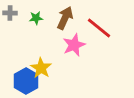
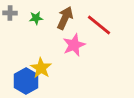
red line: moved 3 px up
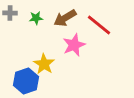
brown arrow: rotated 145 degrees counterclockwise
yellow star: moved 3 px right, 4 px up
blue hexagon: rotated 10 degrees clockwise
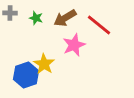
green star: rotated 24 degrees clockwise
blue hexagon: moved 6 px up
